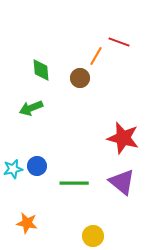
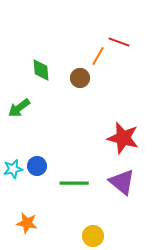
orange line: moved 2 px right
green arrow: moved 12 px left; rotated 15 degrees counterclockwise
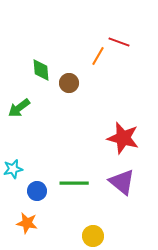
brown circle: moved 11 px left, 5 px down
blue circle: moved 25 px down
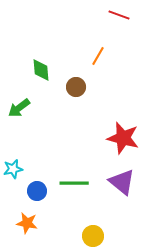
red line: moved 27 px up
brown circle: moved 7 px right, 4 px down
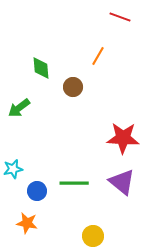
red line: moved 1 px right, 2 px down
green diamond: moved 2 px up
brown circle: moved 3 px left
red star: rotated 12 degrees counterclockwise
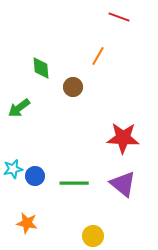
red line: moved 1 px left
purple triangle: moved 1 px right, 2 px down
blue circle: moved 2 px left, 15 px up
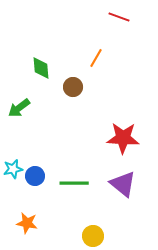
orange line: moved 2 px left, 2 px down
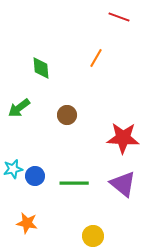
brown circle: moved 6 px left, 28 px down
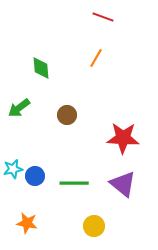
red line: moved 16 px left
yellow circle: moved 1 px right, 10 px up
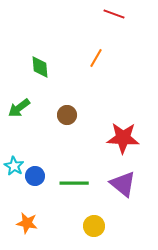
red line: moved 11 px right, 3 px up
green diamond: moved 1 px left, 1 px up
cyan star: moved 1 px right, 3 px up; rotated 30 degrees counterclockwise
